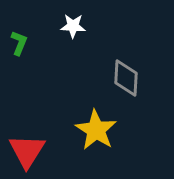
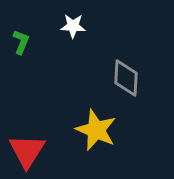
green L-shape: moved 2 px right, 1 px up
yellow star: rotated 9 degrees counterclockwise
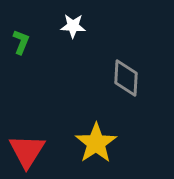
yellow star: moved 13 px down; rotated 15 degrees clockwise
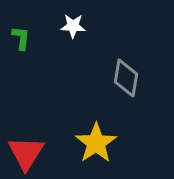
green L-shape: moved 4 px up; rotated 15 degrees counterclockwise
gray diamond: rotated 6 degrees clockwise
red triangle: moved 1 px left, 2 px down
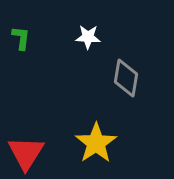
white star: moved 15 px right, 11 px down
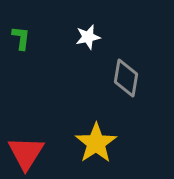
white star: rotated 15 degrees counterclockwise
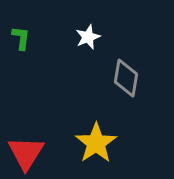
white star: rotated 10 degrees counterclockwise
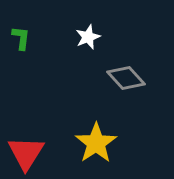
gray diamond: rotated 51 degrees counterclockwise
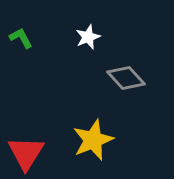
green L-shape: rotated 35 degrees counterclockwise
yellow star: moved 3 px left, 3 px up; rotated 12 degrees clockwise
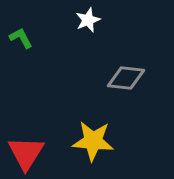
white star: moved 17 px up
gray diamond: rotated 42 degrees counterclockwise
yellow star: moved 1 px down; rotated 27 degrees clockwise
